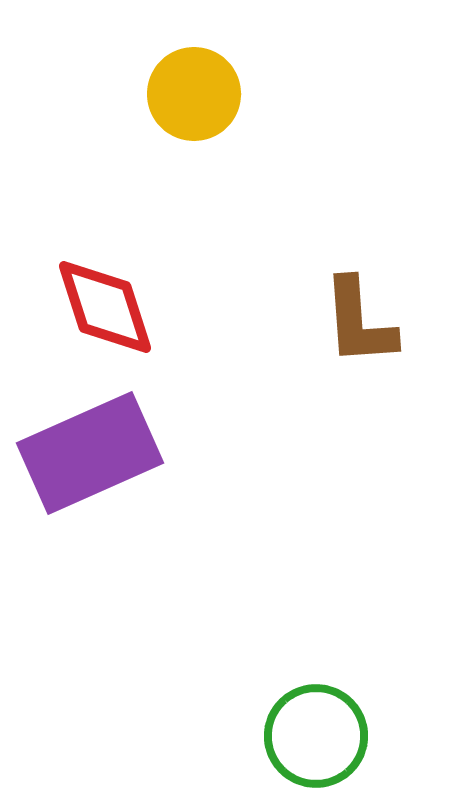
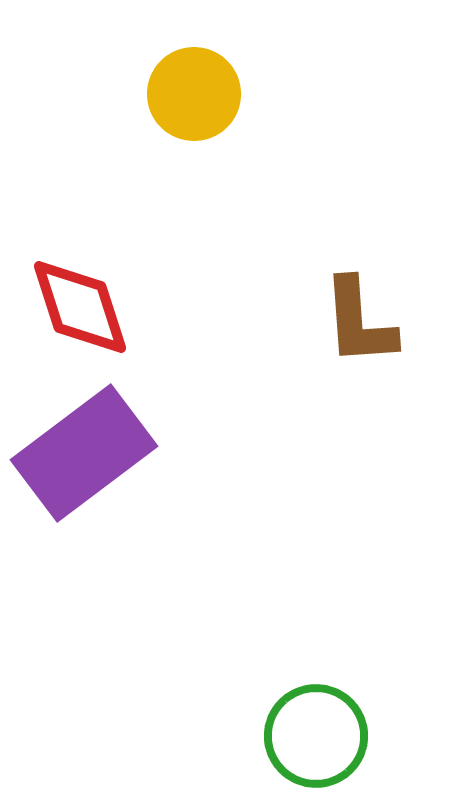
red diamond: moved 25 px left
purple rectangle: moved 6 px left; rotated 13 degrees counterclockwise
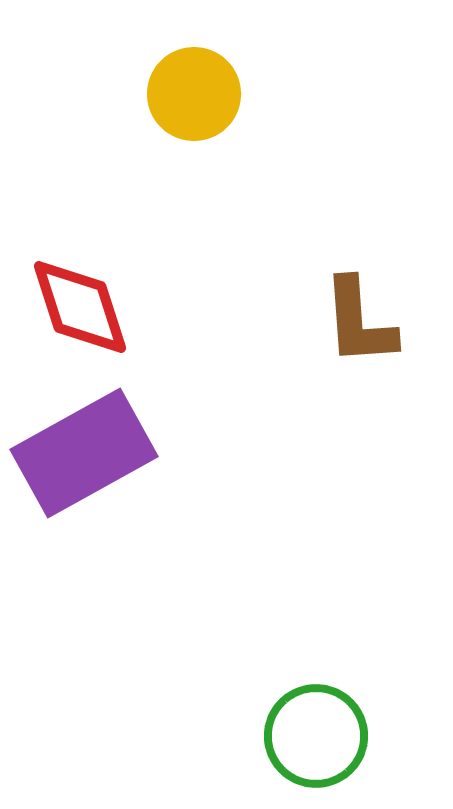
purple rectangle: rotated 8 degrees clockwise
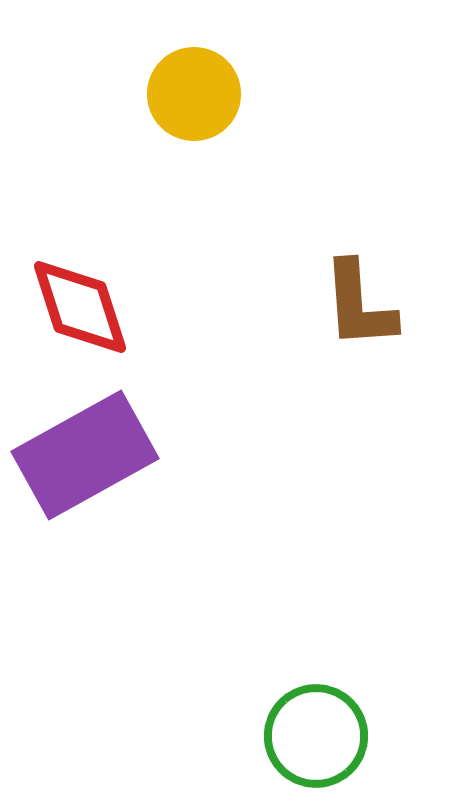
brown L-shape: moved 17 px up
purple rectangle: moved 1 px right, 2 px down
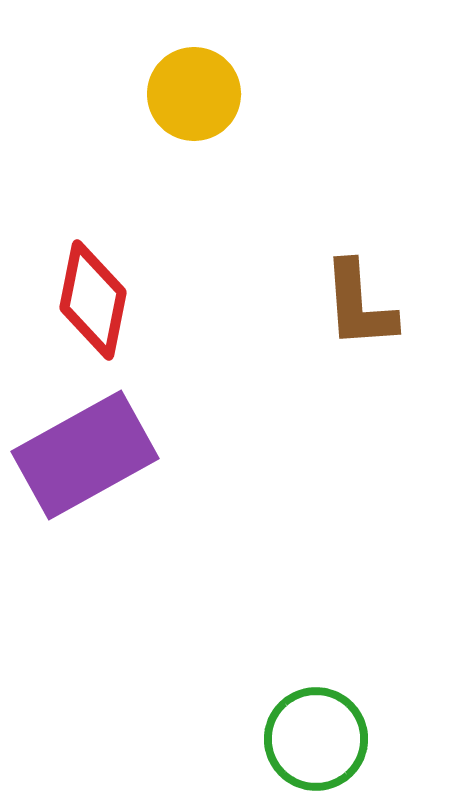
red diamond: moved 13 px right, 7 px up; rotated 29 degrees clockwise
green circle: moved 3 px down
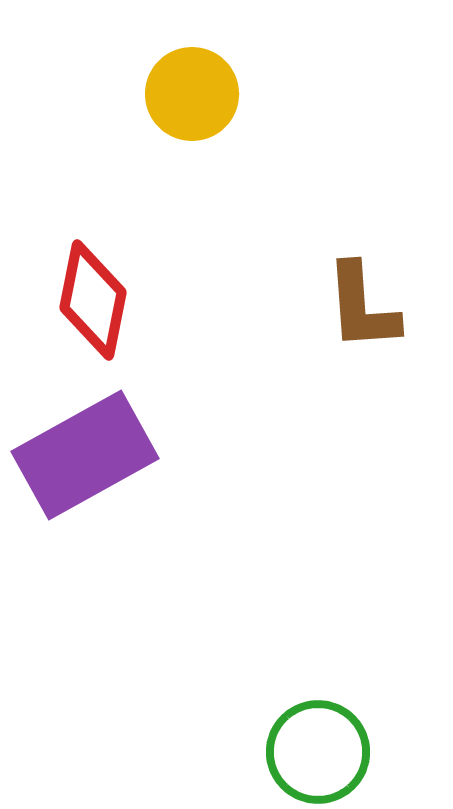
yellow circle: moved 2 px left
brown L-shape: moved 3 px right, 2 px down
green circle: moved 2 px right, 13 px down
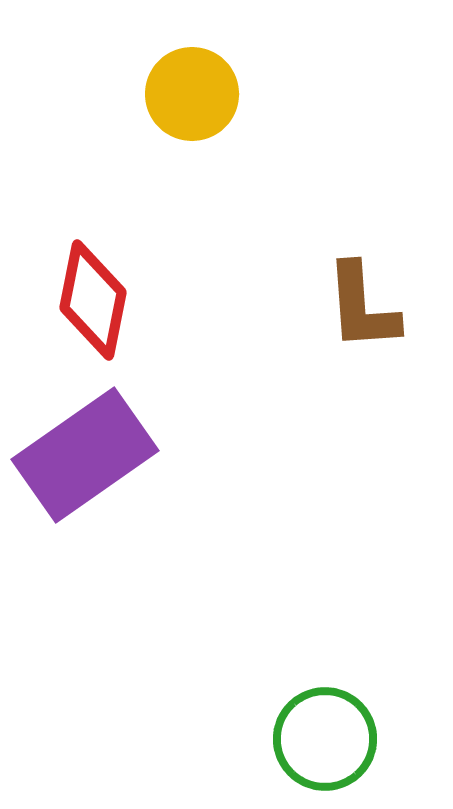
purple rectangle: rotated 6 degrees counterclockwise
green circle: moved 7 px right, 13 px up
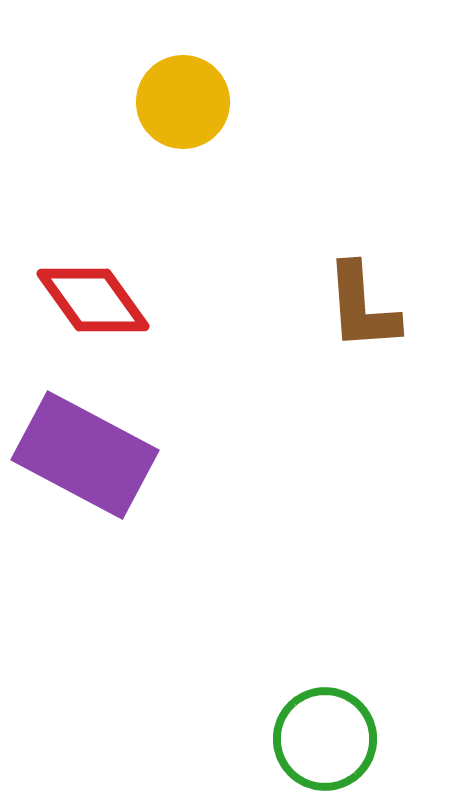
yellow circle: moved 9 px left, 8 px down
red diamond: rotated 47 degrees counterclockwise
purple rectangle: rotated 63 degrees clockwise
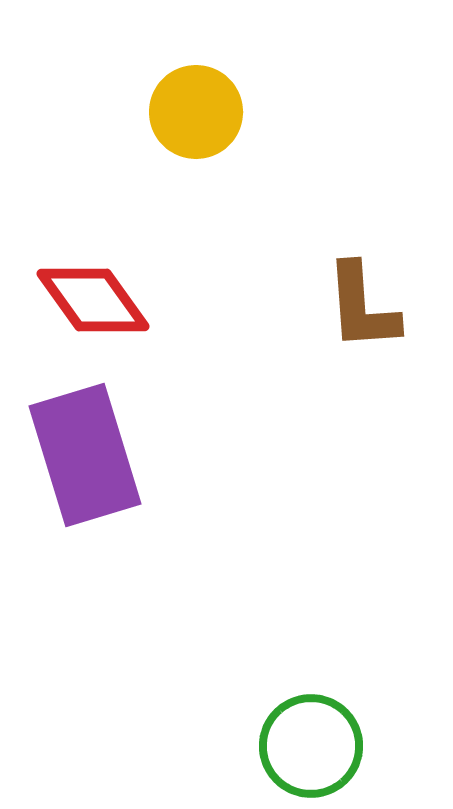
yellow circle: moved 13 px right, 10 px down
purple rectangle: rotated 45 degrees clockwise
green circle: moved 14 px left, 7 px down
